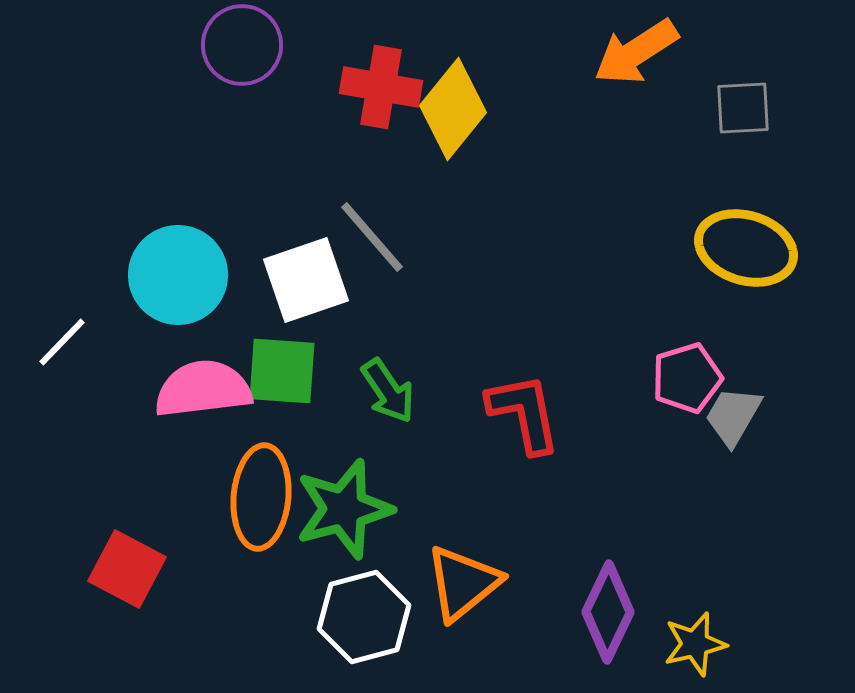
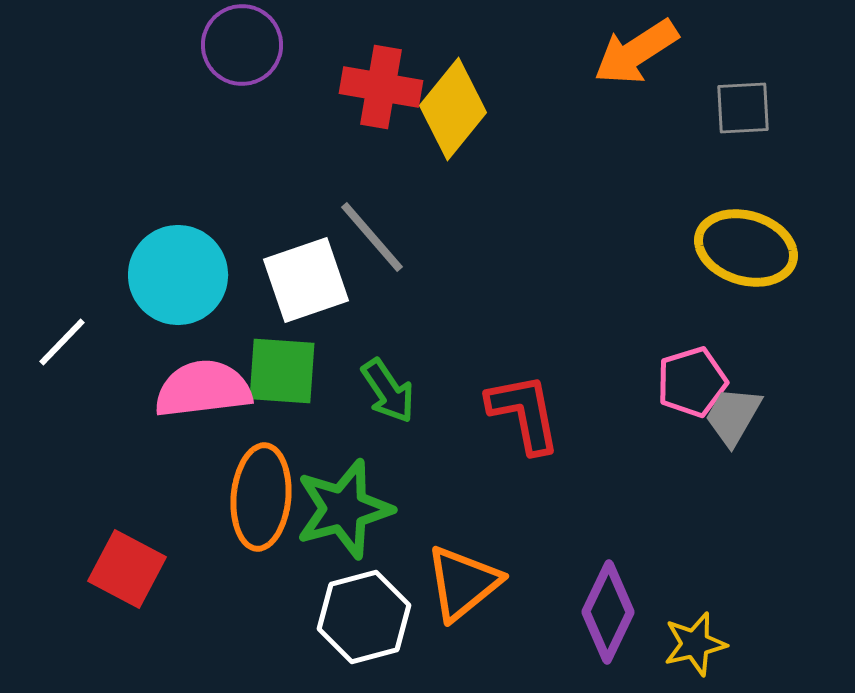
pink pentagon: moved 5 px right, 4 px down
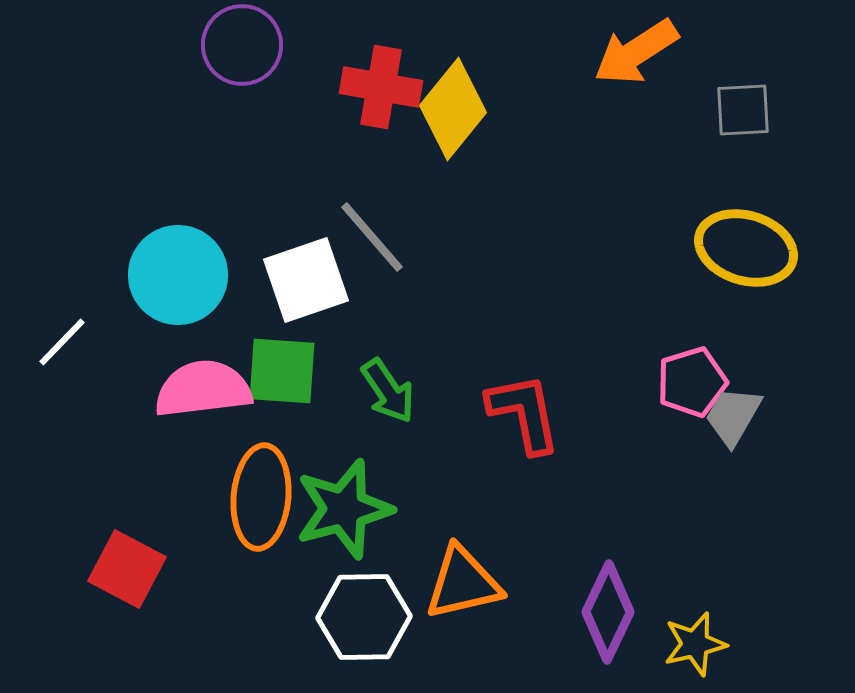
gray square: moved 2 px down
orange triangle: rotated 26 degrees clockwise
white hexagon: rotated 14 degrees clockwise
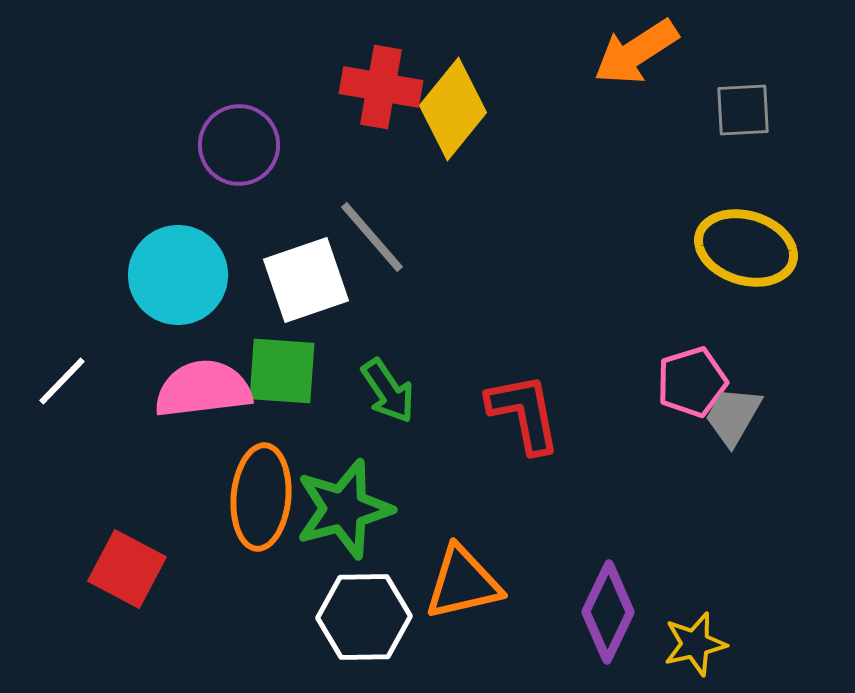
purple circle: moved 3 px left, 100 px down
white line: moved 39 px down
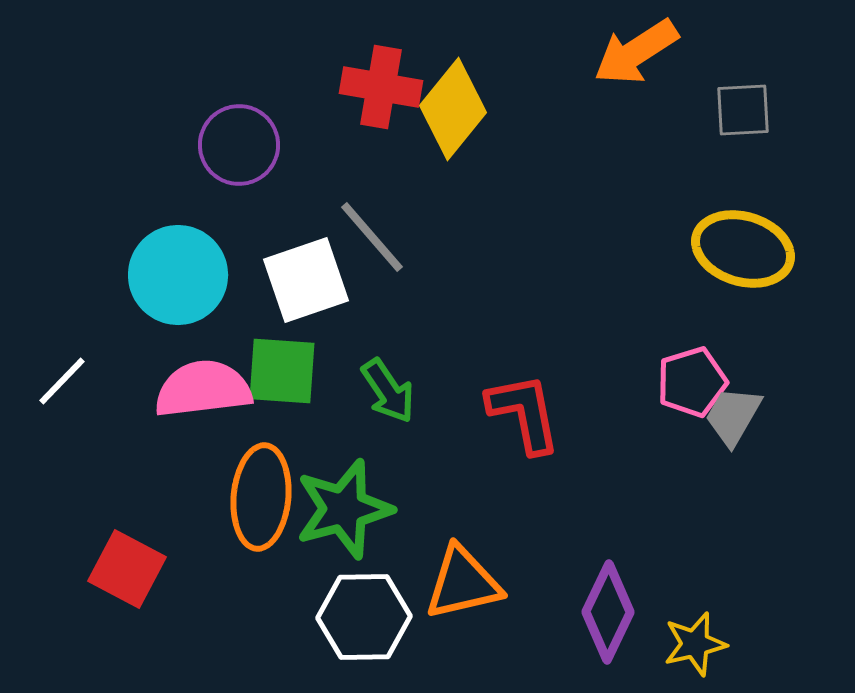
yellow ellipse: moved 3 px left, 1 px down
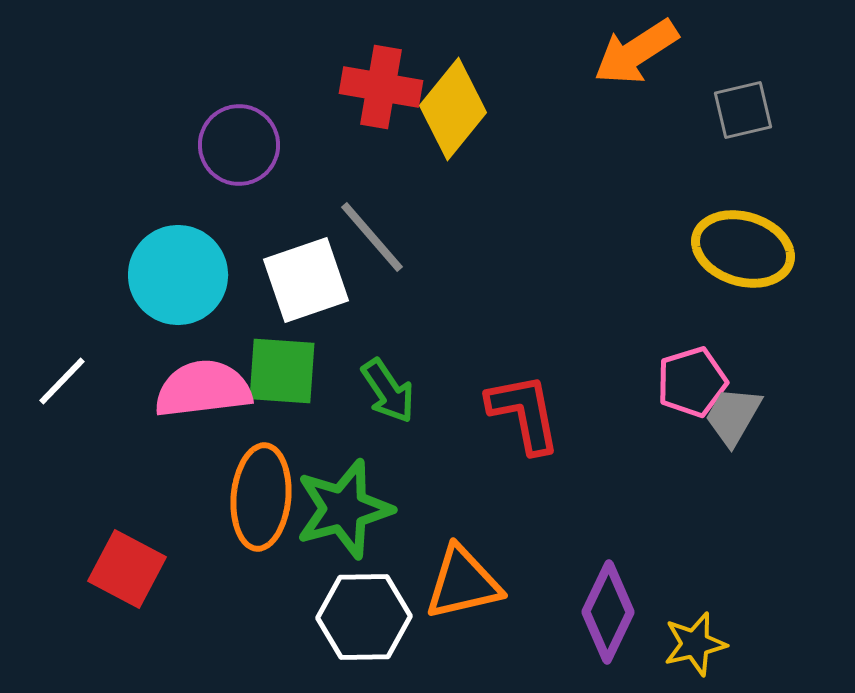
gray square: rotated 10 degrees counterclockwise
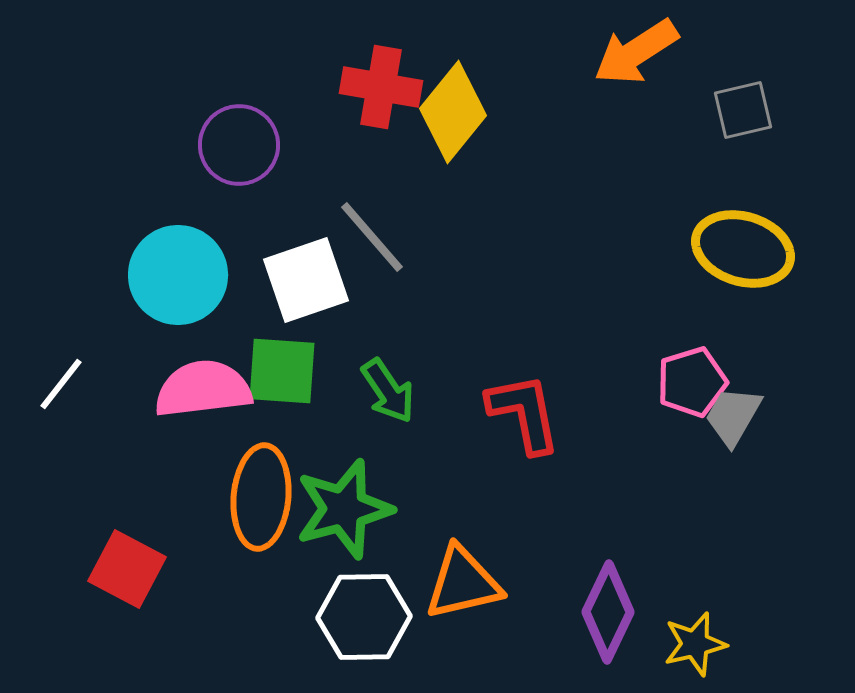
yellow diamond: moved 3 px down
white line: moved 1 px left, 3 px down; rotated 6 degrees counterclockwise
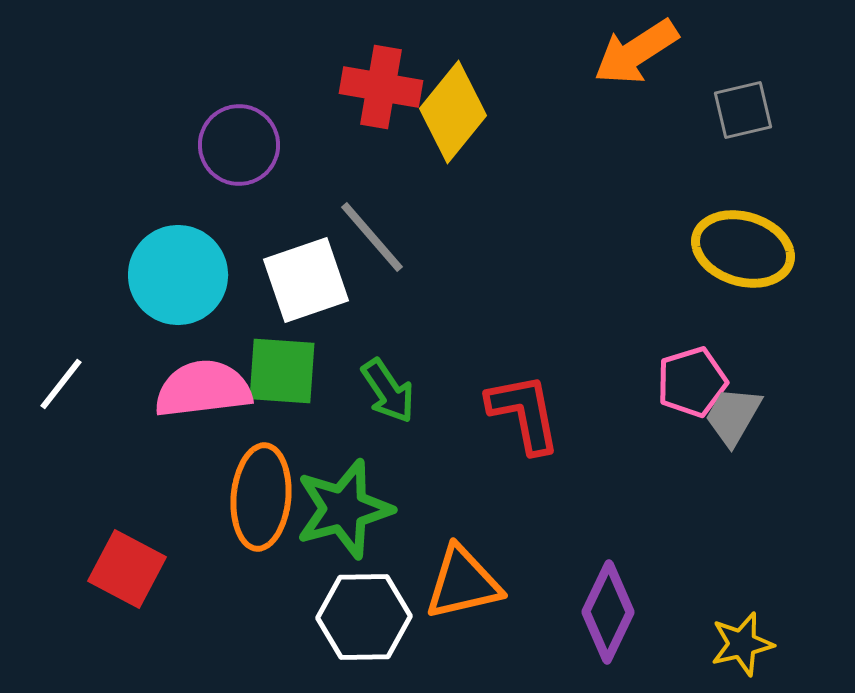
yellow star: moved 47 px right
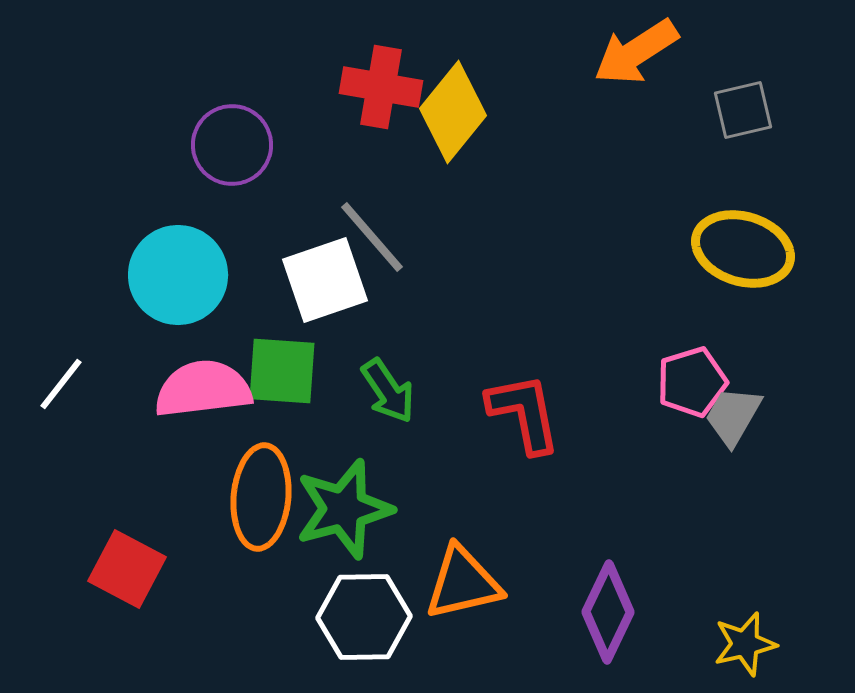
purple circle: moved 7 px left
white square: moved 19 px right
yellow star: moved 3 px right
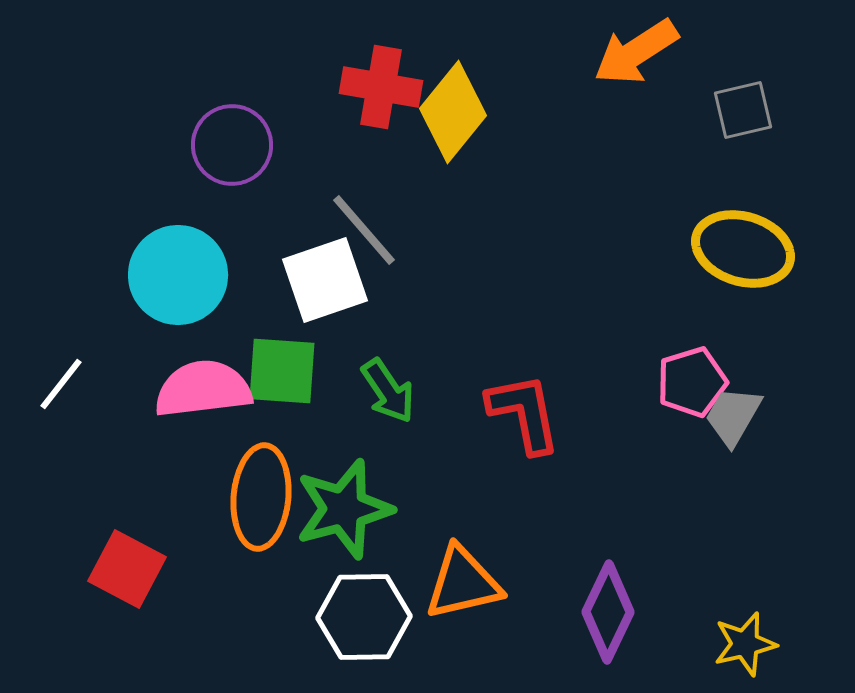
gray line: moved 8 px left, 7 px up
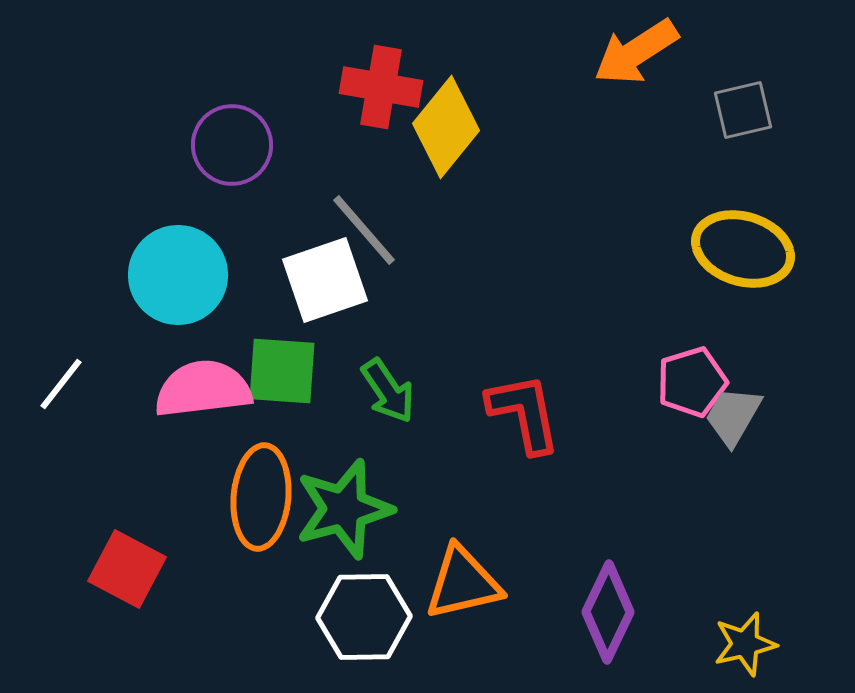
yellow diamond: moved 7 px left, 15 px down
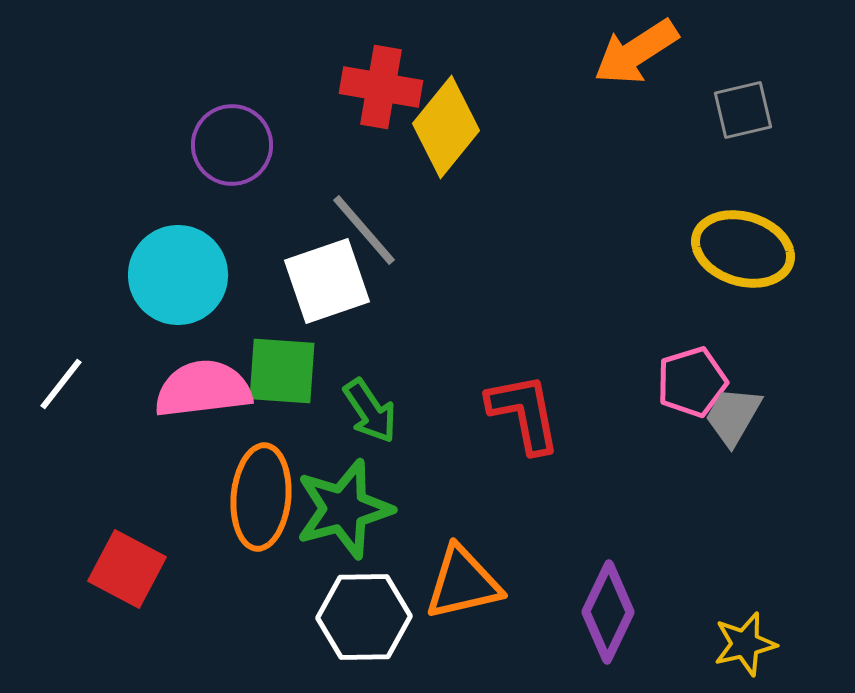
white square: moved 2 px right, 1 px down
green arrow: moved 18 px left, 20 px down
